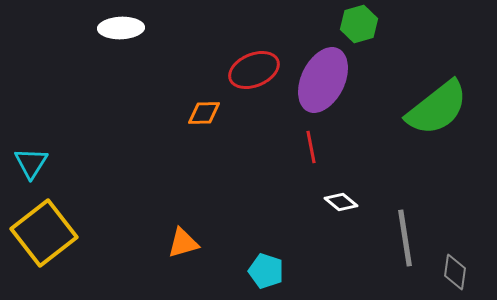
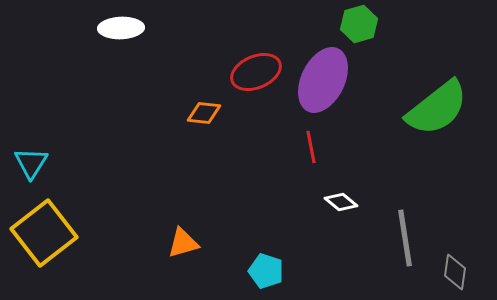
red ellipse: moved 2 px right, 2 px down
orange diamond: rotated 8 degrees clockwise
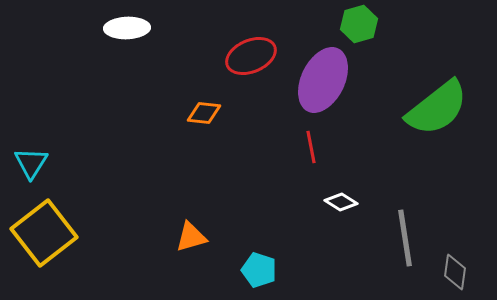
white ellipse: moved 6 px right
red ellipse: moved 5 px left, 16 px up
white diamond: rotated 8 degrees counterclockwise
orange triangle: moved 8 px right, 6 px up
cyan pentagon: moved 7 px left, 1 px up
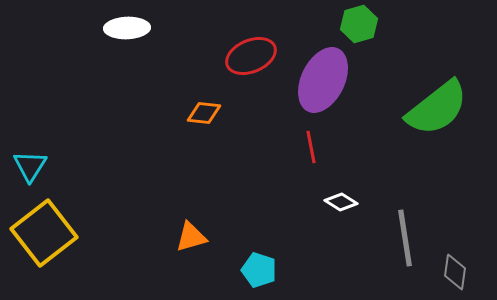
cyan triangle: moved 1 px left, 3 px down
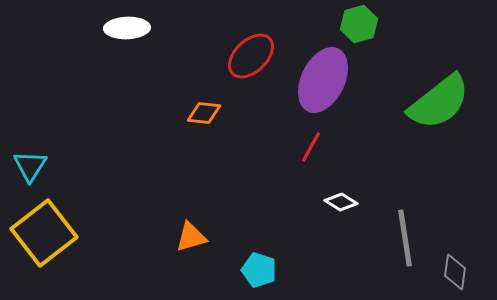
red ellipse: rotated 21 degrees counterclockwise
green semicircle: moved 2 px right, 6 px up
red line: rotated 40 degrees clockwise
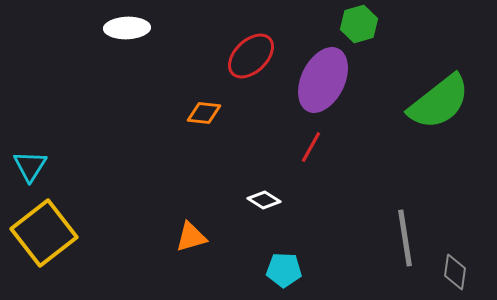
white diamond: moved 77 px left, 2 px up
cyan pentagon: moved 25 px right; rotated 16 degrees counterclockwise
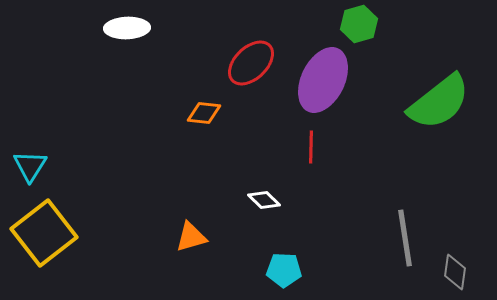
red ellipse: moved 7 px down
red line: rotated 28 degrees counterclockwise
white diamond: rotated 12 degrees clockwise
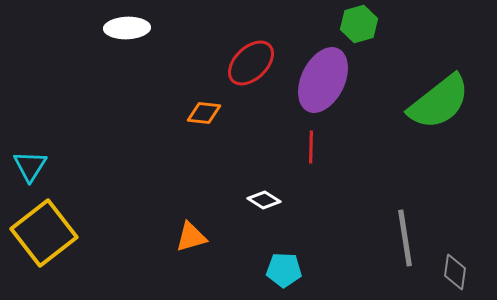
white diamond: rotated 12 degrees counterclockwise
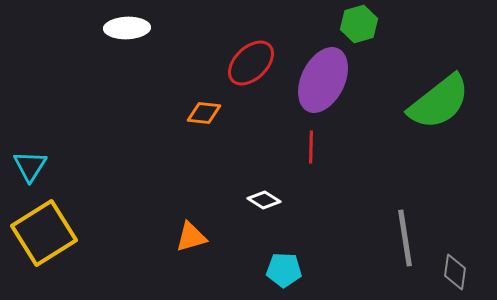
yellow square: rotated 6 degrees clockwise
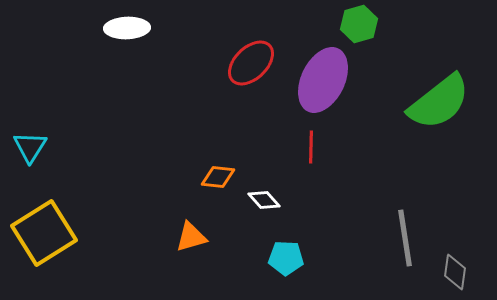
orange diamond: moved 14 px right, 64 px down
cyan triangle: moved 19 px up
white diamond: rotated 16 degrees clockwise
cyan pentagon: moved 2 px right, 12 px up
